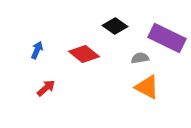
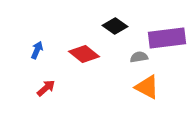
purple rectangle: rotated 33 degrees counterclockwise
gray semicircle: moved 1 px left, 1 px up
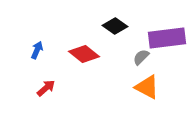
gray semicircle: moved 2 px right; rotated 36 degrees counterclockwise
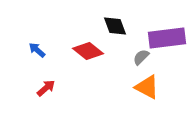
black diamond: rotated 35 degrees clockwise
blue arrow: rotated 72 degrees counterclockwise
red diamond: moved 4 px right, 3 px up
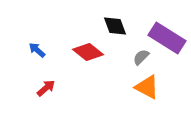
purple rectangle: rotated 39 degrees clockwise
red diamond: moved 1 px down
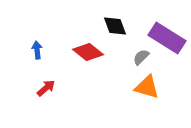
blue arrow: rotated 42 degrees clockwise
orange triangle: rotated 12 degrees counterclockwise
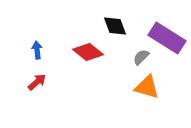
red arrow: moved 9 px left, 6 px up
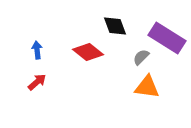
orange triangle: rotated 8 degrees counterclockwise
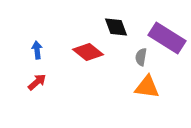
black diamond: moved 1 px right, 1 px down
gray semicircle: rotated 36 degrees counterclockwise
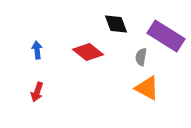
black diamond: moved 3 px up
purple rectangle: moved 1 px left, 2 px up
red arrow: moved 10 px down; rotated 150 degrees clockwise
orange triangle: moved 1 px down; rotated 20 degrees clockwise
